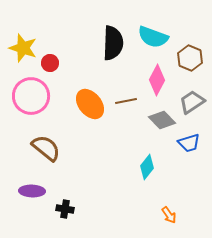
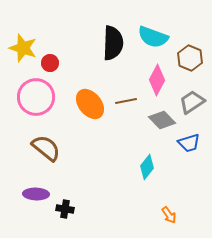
pink circle: moved 5 px right, 1 px down
purple ellipse: moved 4 px right, 3 px down
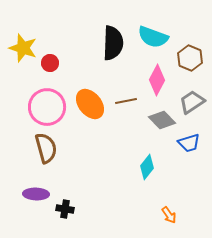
pink circle: moved 11 px right, 10 px down
brown semicircle: rotated 36 degrees clockwise
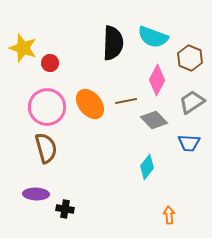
gray diamond: moved 8 px left
blue trapezoid: rotated 20 degrees clockwise
orange arrow: rotated 150 degrees counterclockwise
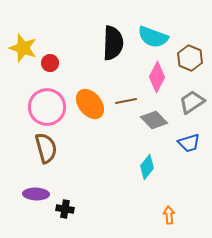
pink diamond: moved 3 px up
blue trapezoid: rotated 20 degrees counterclockwise
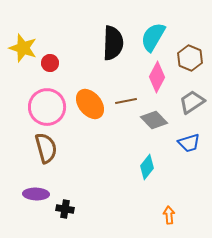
cyan semicircle: rotated 100 degrees clockwise
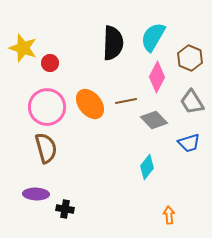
gray trapezoid: rotated 88 degrees counterclockwise
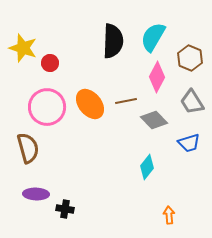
black semicircle: moved 2 px up
brown semicircle: moved 18 px left
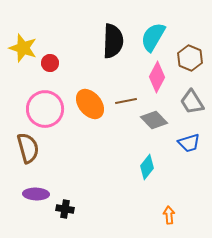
pink circle: moved 2 px left, 2 px down
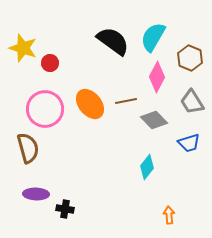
black semicircle: rotated 56 degrees counterclockwise
